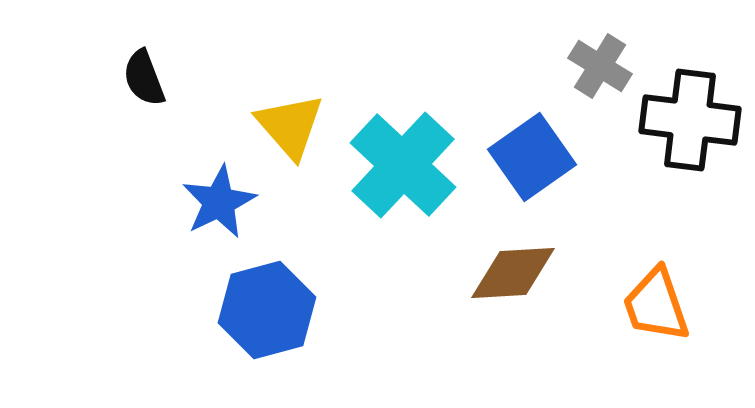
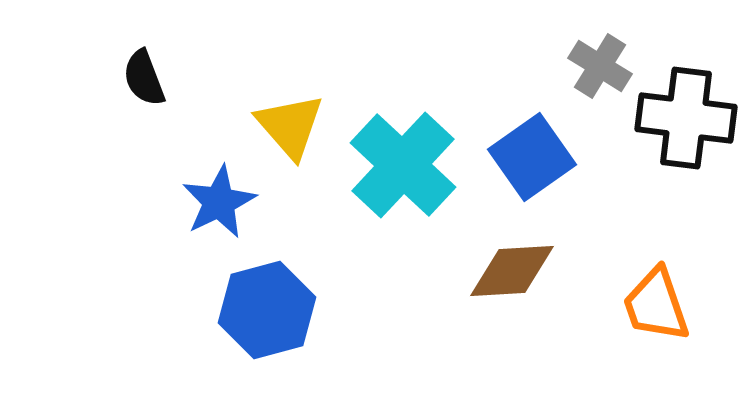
black cross: moved 4 px left, 2 px up
brown diamond: moved 1 px left, 2 px up
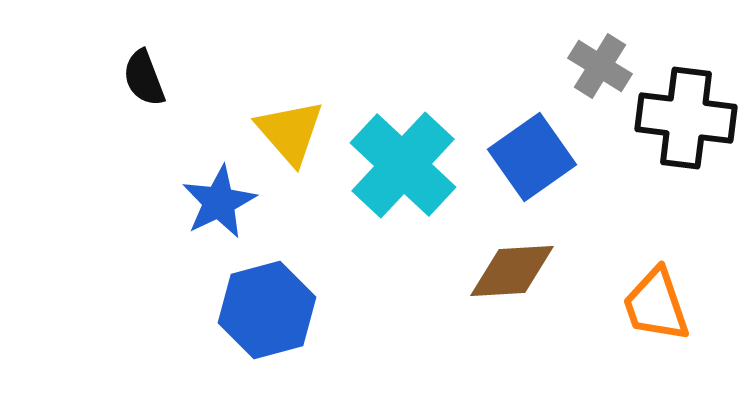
yellow triangle: moved 6 px down
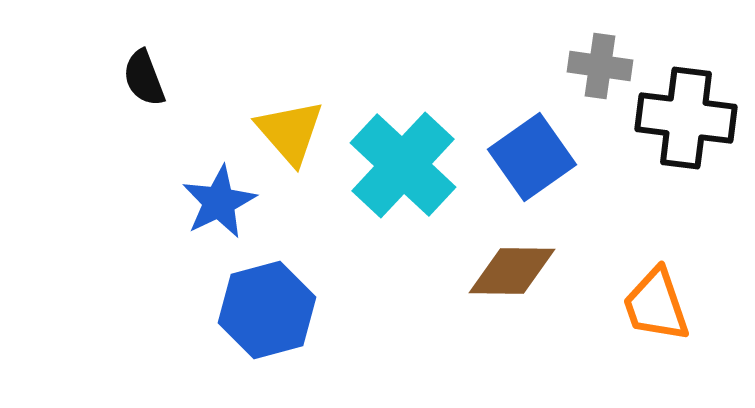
gray cross: rotated 24 degrees counterclockwise
brown diamond: rotated 4 degrees clockwise
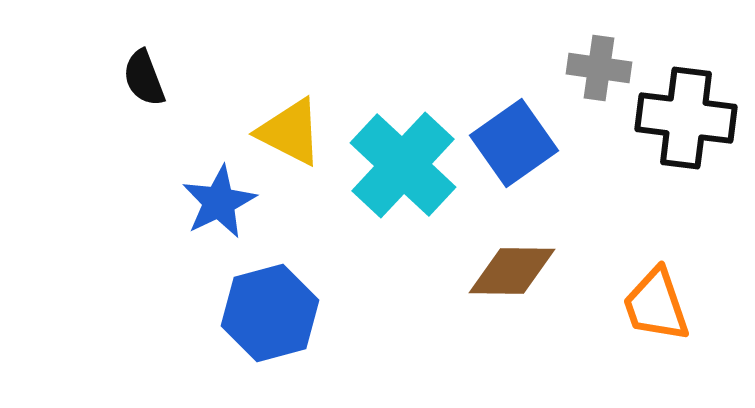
gray cross: moved 1 px left, 2 px down
yellow triangle: rotated 22 degrees counterclockwise
blue square: moved 18 px left, 14 px up
blue hexagon: moved 3 px right, 3 px down
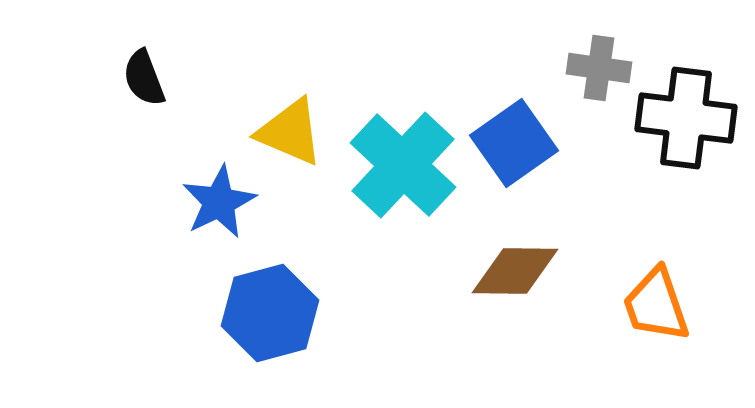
yellow triangle: rotated 4 degrees counterclockwise
brown diamond: moved 3 px right
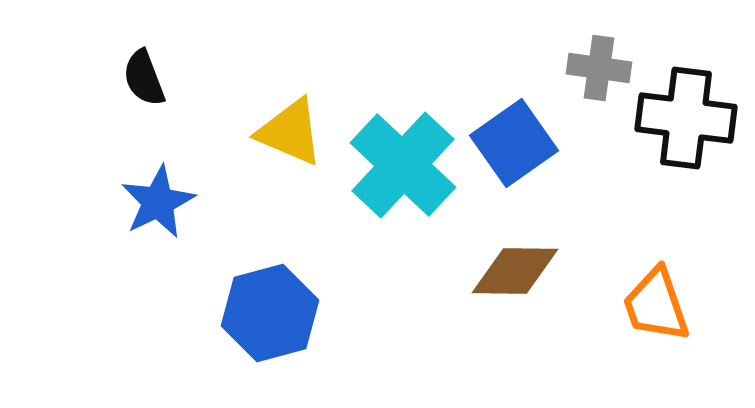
blue star: moved 61 px left
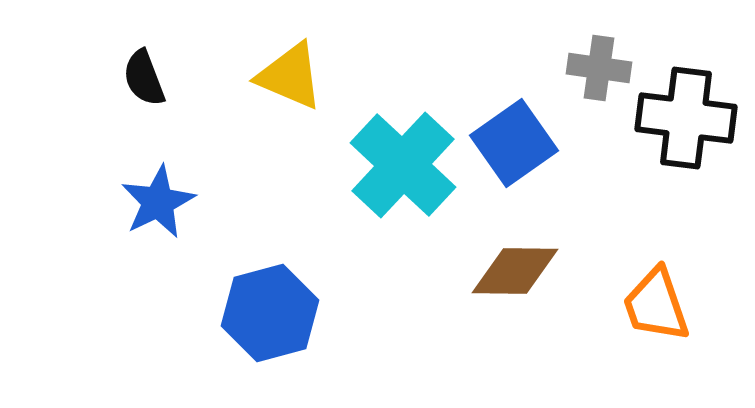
yellow triangle: moved 56 px up
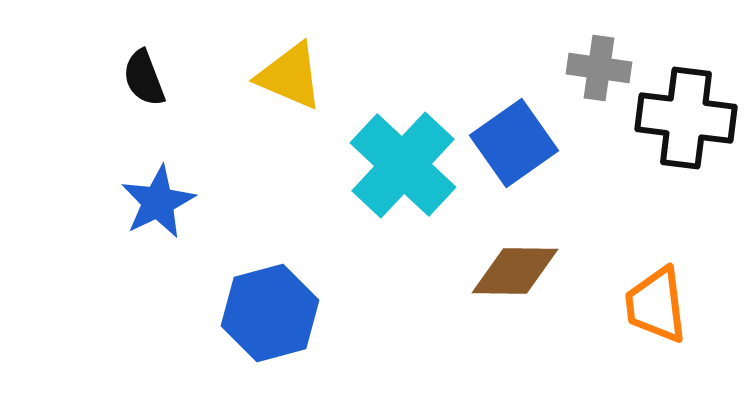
orange trapezoid: rotated 12 degrees clockwise
